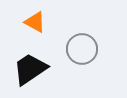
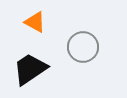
gray circle: moved 1 px right, 2 px up
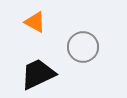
black trapezoid: moved 8 px right, 5 px down; rotated 9 degrees clockwise
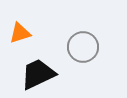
orange triangle: moved 15 px left, 11 px down; rotated 45 degrees counterclockwise
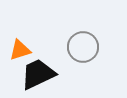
orange triangle: moved 17 px down
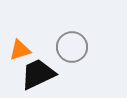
gray circle: moved 11 px left
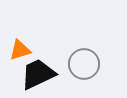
gray circle: moved 12 px right, 17 px down
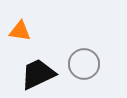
orange triangle: moved 19 px up; rotated 25 degrees clockwise
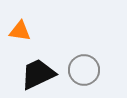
gray circle: moved 6 px down
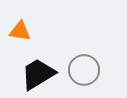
black trapezoid: rotated 6 degrees counterclockwise
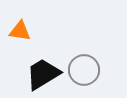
black trapezoid: moved 5 px right
